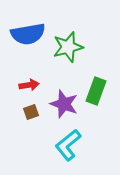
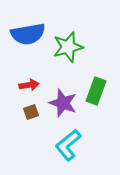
purple star: moved 1 px left, 1 px up
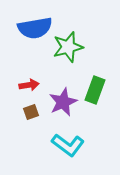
blue semicircle: moved 7 px right, 6 px up
green rectangle: moved 1 px left, 1 px up
purple star: moved 1 px up; rotated 28 degrees clockwise
cyan L-shape: rotated 104 degrees counterclockwise
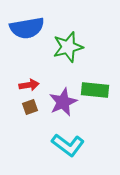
blue semicircle: moved 8 px left
green rectangle: rotated 76 degrees clockwise
brown square: moved 1 px left, 5 px up
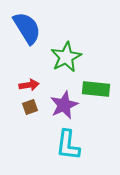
blue semicircle: rotated 112 degrees counterclockwise
green star: moved 2 px left, 10 px down; rotated 12 degrees counterclockwise
green rectangle: moved 1 px right, 1 px up
purple star: moved 1 px right, 3 px down
cyan L-shape: rotated 60 degrees clockwise
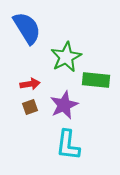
red arrow: moved 1 px right, 1 px up
green rectangle: moved 9 px up
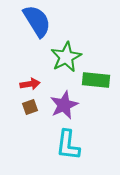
blue semicircle: moved 10 px right, 7 px up
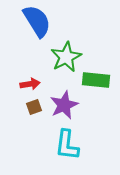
brown square: moved 4 px right
cyan L-shape: moved 1 px left
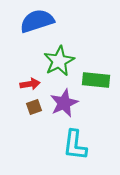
blue semicircle: rotated 76 degrees counterclockwise
green star: moved 7 px left, 4 px down
purple star: moved 2 px up
cyan L-shape: moved 8 px right
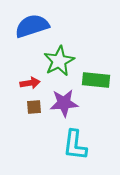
blue semicircle: moved 5 px left, 5 px down
red arrow: moved 1 px up
purple star: rotated 20 degrees clockwise
brown square: rotated 14 degrees clockwise
